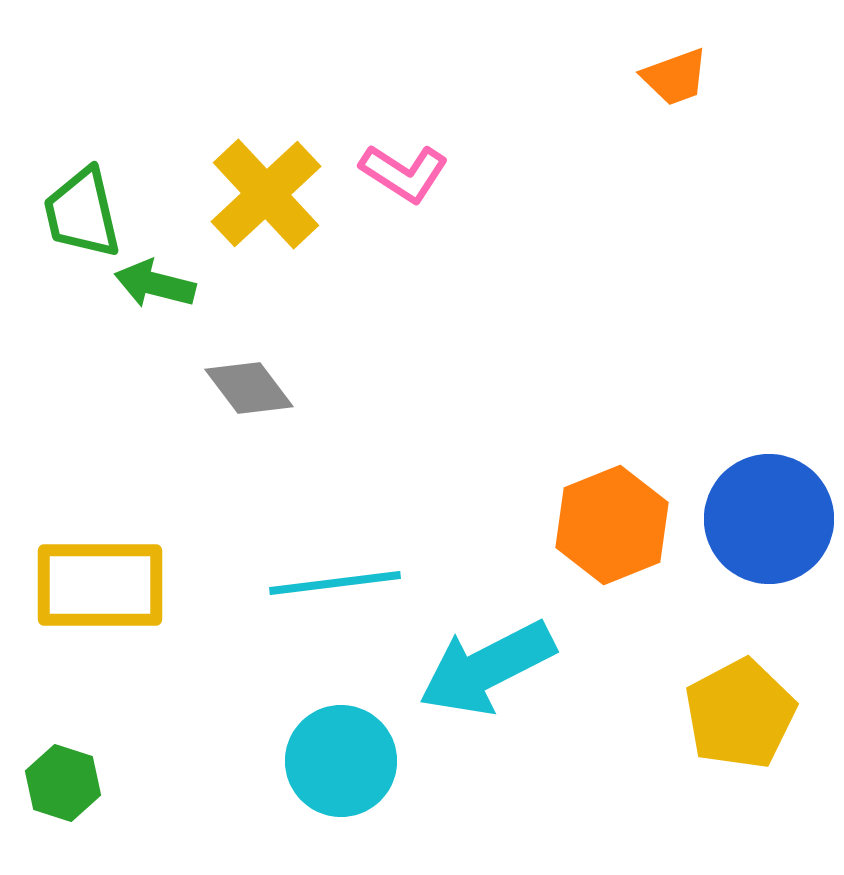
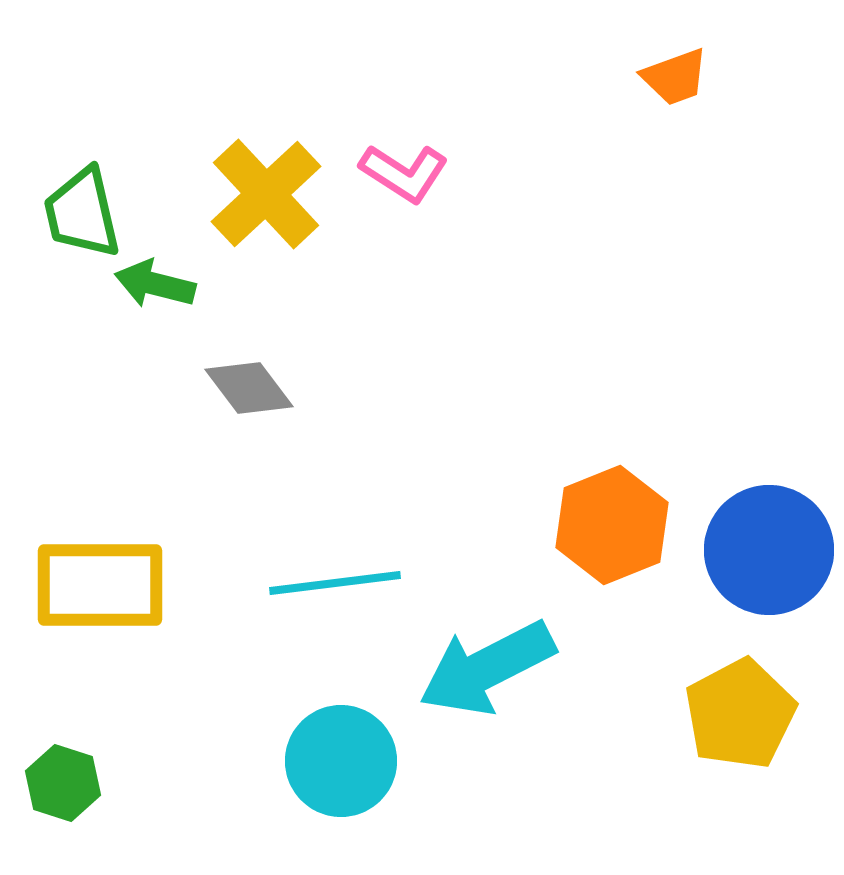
blue circle: moved 31 px down
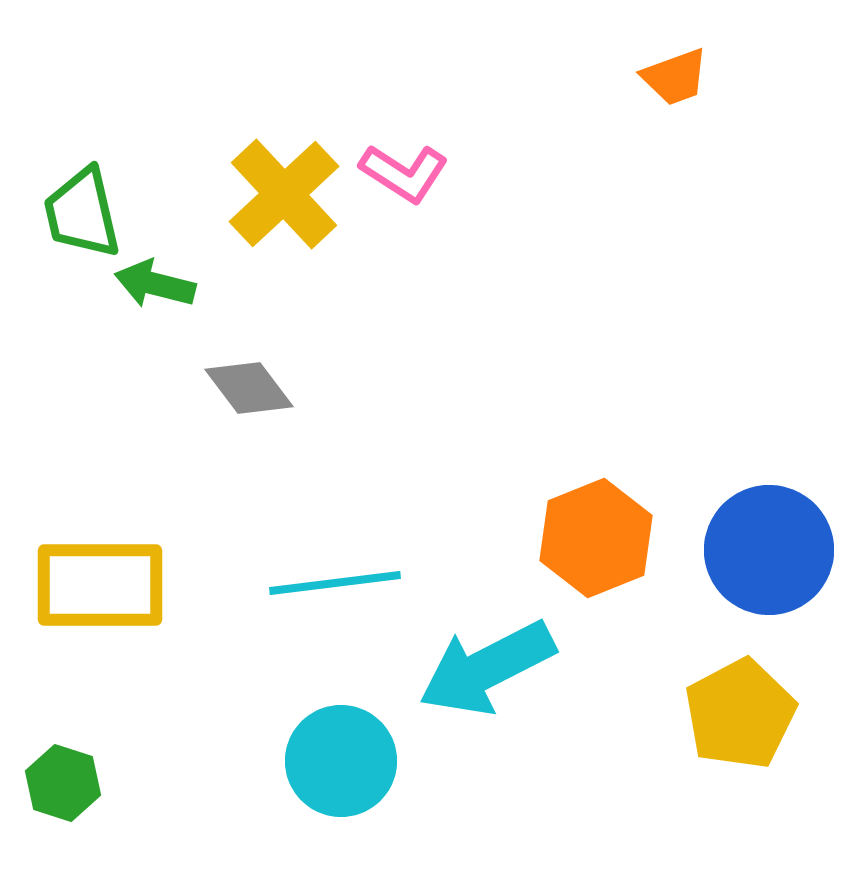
yellow cross: moved 18 px right
orange hexagon: moved 16 px left, 13 px down
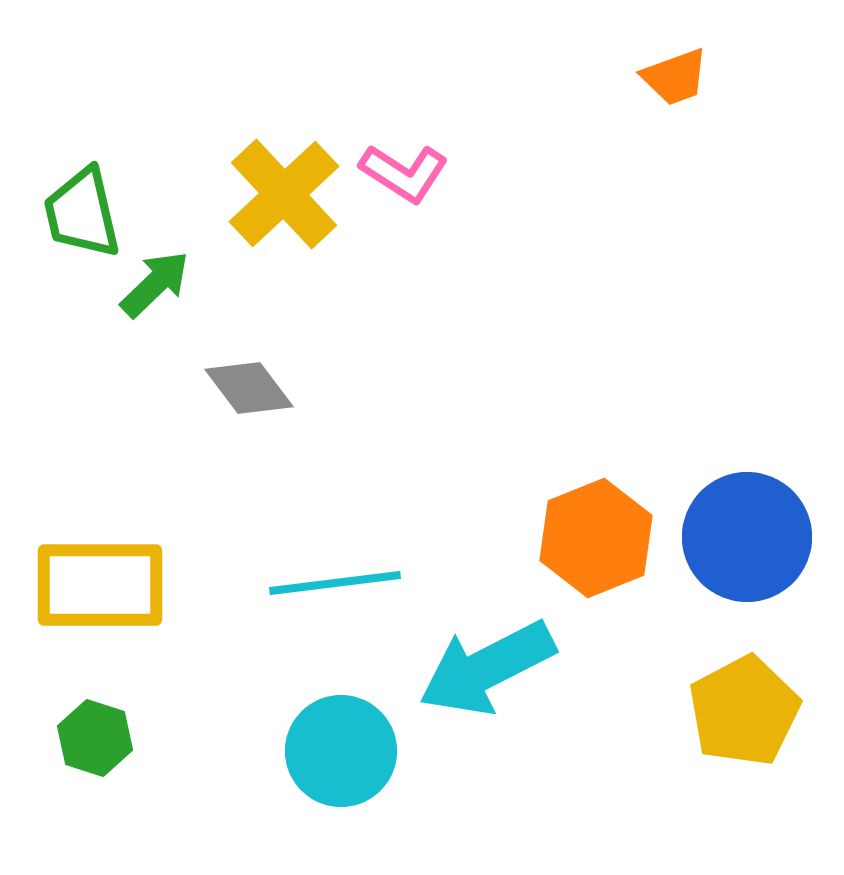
green arrow: rotated 122 degrees clockwise
blue circle: moved 22 px left, 13 px up
yellow pentagon: moved 4 px right, 3 px up
cyan circle: moved 10 px up
green hexagon: moved 32 px right, 45 px up
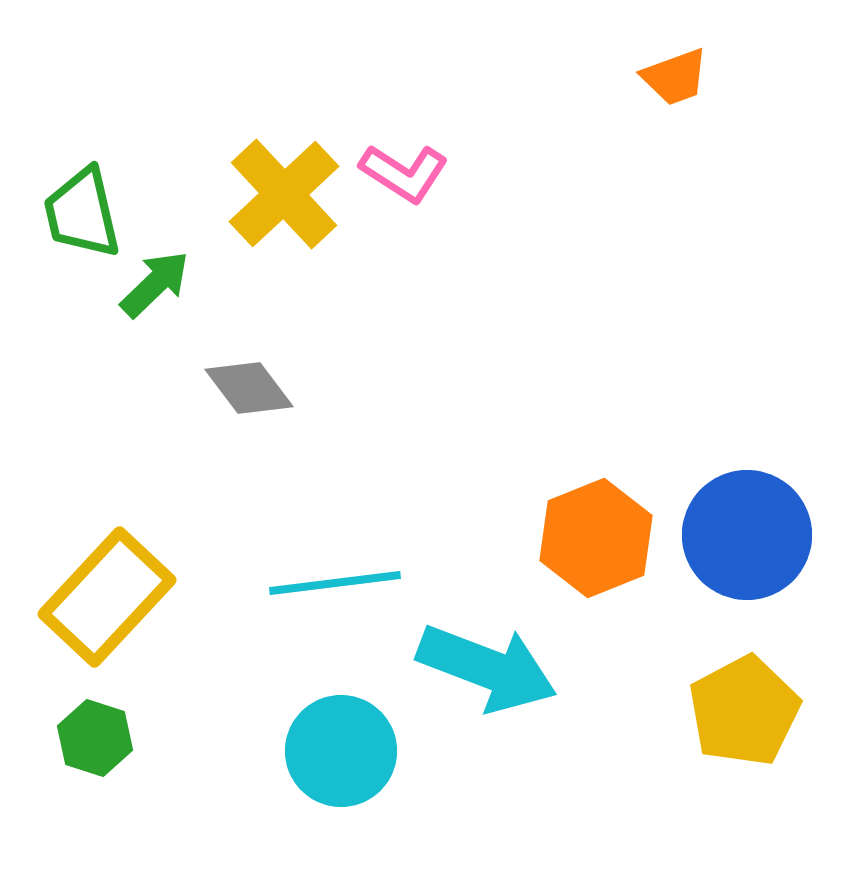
blue circle: moved 2 px up
yellow rectangle: moved 7 px right, 12 px down; rotated 47 degrees counterclockwise
cyan arrow: rotated 132 degrees counterclockwise
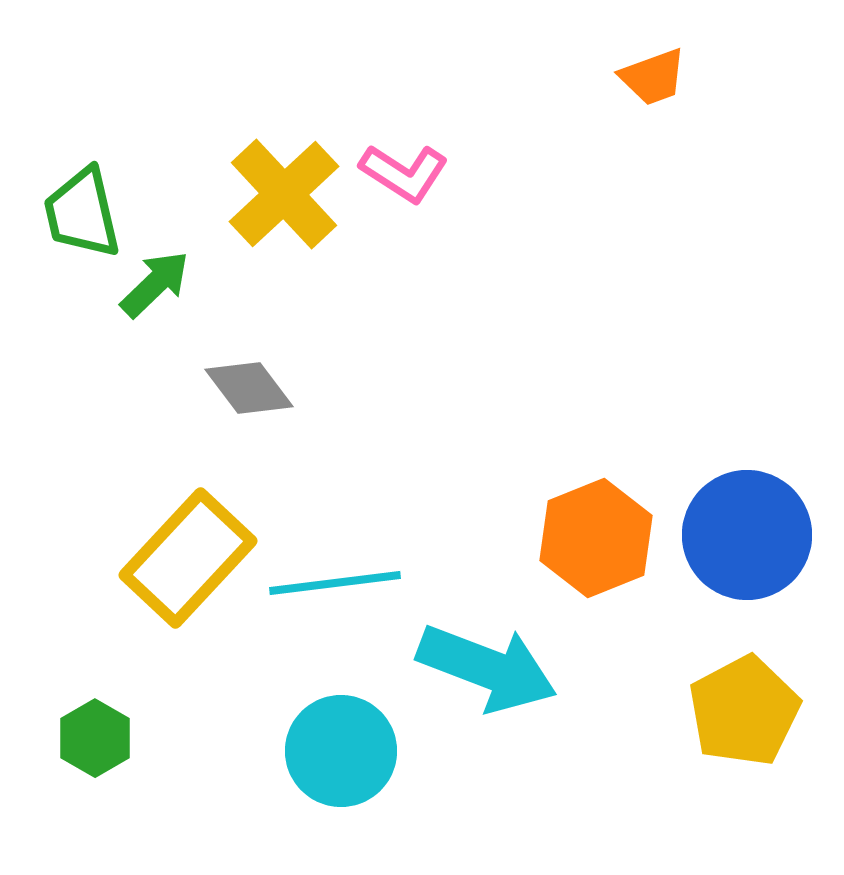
orange trapezoid: moved 22 px left
yellow rectangle: moved 81 px right, 39 px up
green hexagon: rotated 12 degrees clockwise
